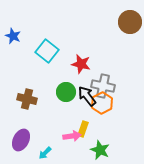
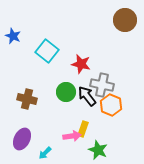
brown circle: moved 5 px left, 2 px up
gray cross: moved 1 px left, 1 px up
orange hexagon: moved 9 px right, 2 px down; rotated 10 degrees counterclockwise
purple ellipse: moved 1 px right, 1 px up
green star: moved 2 px left
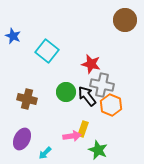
red star: moved 10 px right
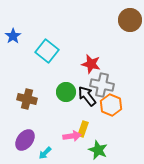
brown circle: moved 5 px right
blue star: rotated 14 degrees clockwise
purple ellipse: moved 3 px right, 1 px down; rotated 10 degrees clockwise
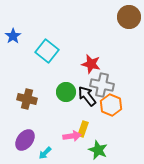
brown circle: moved 1 px left, 3 px up
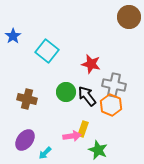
gray cross: moved 12 px right
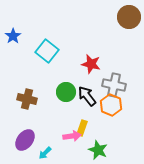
yellow rectangle: moved 1 px left, 1 px up
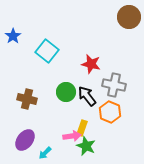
orange hexagon: moved 1 px left, 7 px down
green star: moved 12 px left, 4 px up
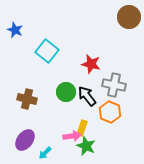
blue star: moved 2 px right, 6 px up; rotated 14 degrees counterclockwise
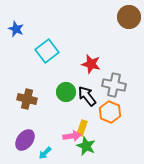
blue star: moved 1 px right, 1 px up
cyan square: rotated 15 degrees clockwise
